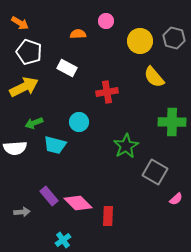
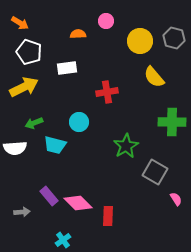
white rectangle: rotated 36 degrees counterclockwise
pink semicircle: rotated 80 degrees counterclockwise
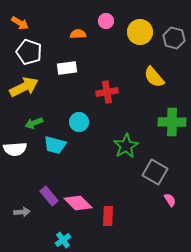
yellow circle: moved 9 px up
white semicircle: moved 1 px down
pink semicircle: moved 6 px left, 1 px down
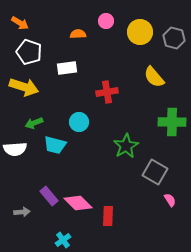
yellow arrow: rotated 44 degrees clockwise
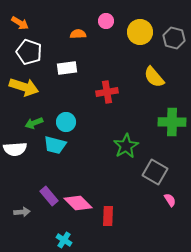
cyan circle: moved 13 px left
cyan cross: moved 1 px right; rotated 21 degrees counterclockwise
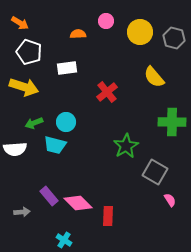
red cross: rotated 30 degrees counterclockwise
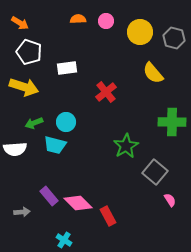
orange semicircle: moved 15 px up
yellow semicircle: moved 1 px left, 4 px up
red cross: moved 1 px left
gray square: rotated 10 degrees clockwise
red rectangle: rotated 30 degrees counterclockwise
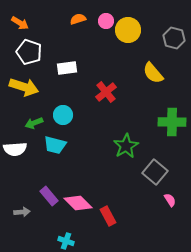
orange semicircle: rotated 14 degrees counterclockwise
yellow circle: moved 12 px left, 2 px up
cyan circle: moved 3 px left, 7 px up
cyan cross: moved 2 px right, 1 px down; rotated 14 degrees counterclockwise
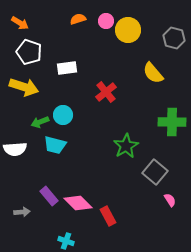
green arrow: moved 6 px right, 1 px up
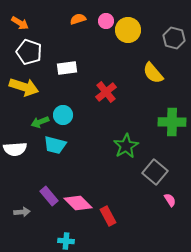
cyan cross: rotated 14 degrees counterclockwise
